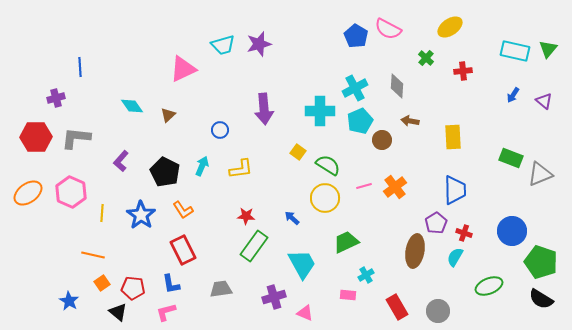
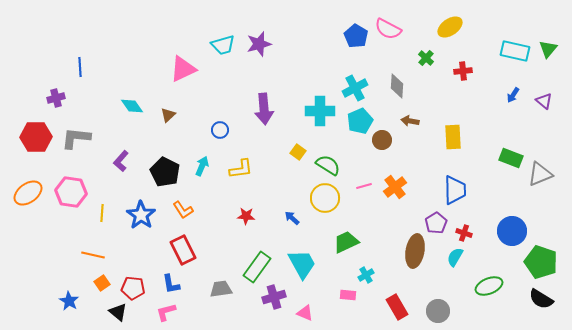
pink hexagon at (71, 192): rotated 16 degrees counterclockwise
green rectangle at (254, 246): moved 3 px right, 21 px down
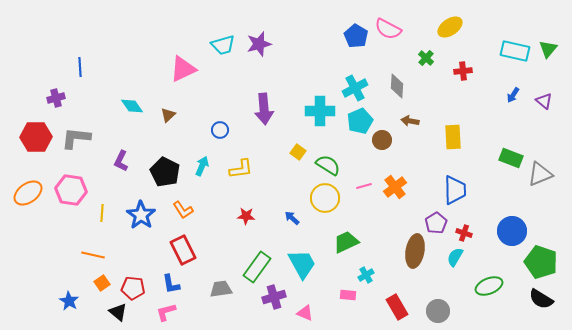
purple L-shape at (121, 161): rotated 15 degrees counterclockwise
pink hexagon at (71, 192): moved 2 px up
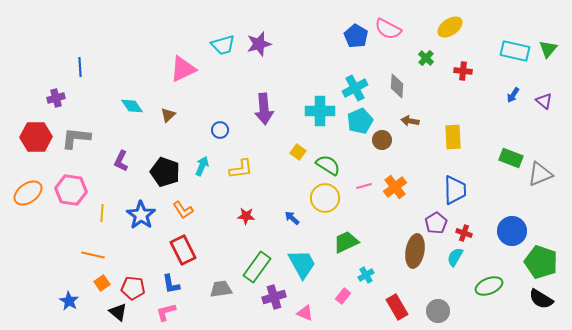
red cross at (463, 71): rotated 12 degrees clockwise
black pentagon at (165, 172): rotated 8 degrees counterclockwise
pink rectangle at (348, 295): moved 5 px left, 1 px down; rotated 56 degrees counterclockwise
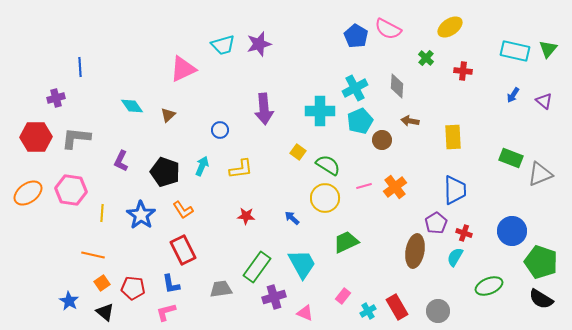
cyan cross at (366, 275): moved 2 px right, 36 px down
black triangle at (118, 312): moved 13 px left
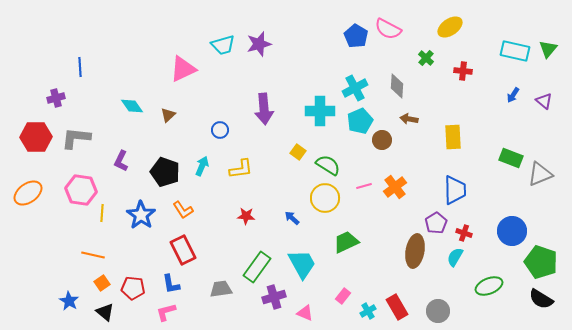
brown arrow at (410, 121): moved 1 px left, 2 px up
pink hexagon at (71, 190): moved 10 px right
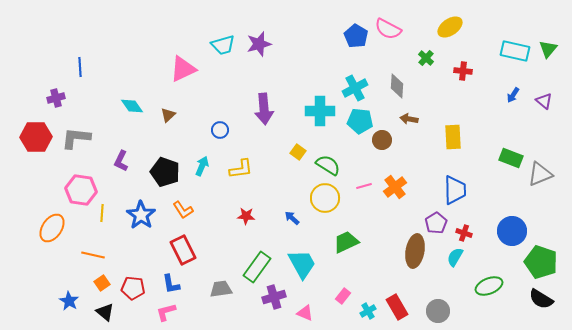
cyan pentagon at (360, 121): rotated 30 degrees clockwise
orange ellipse at (28, 193): moved 24 px right, 35 px down; rotated 20 degrees counterclockwise
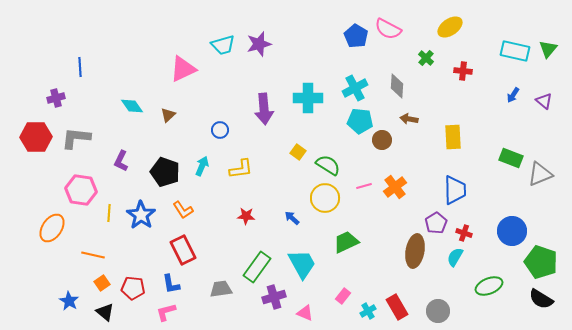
cyan cross at (320, 111): moved 12 px left, 13 px up
yellow line at (102, 213): moved 7 px right
